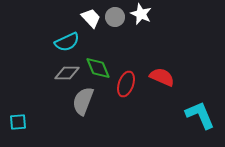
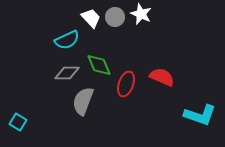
cyan semicircle: moved 2 px up
green diamond: moved 1 px right, 3 px up
cyan L-shape: rotated 132 degrees clockwise
cyan square: rotated 36 degrees clockwise
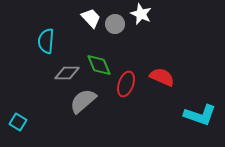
gray circle: moved 7 px down
cyan semicircle: moved 21 px left, 1 px down; rotated 120 degrees clockwise
gray semicircle: rotated 28 degrees clockwise
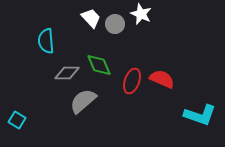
cyan semicircle: rotated 10 degrees counterclockwise
red semicircle: moved 2 px down
red ellipse: moved 6 px right, 3 px up
cyan square: moved 1 px left, 2 px up
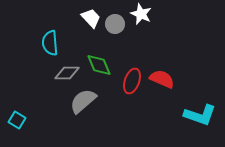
cyan semicircle: moved 4 px right, 2 px down
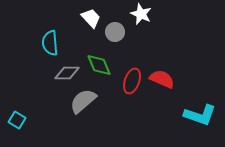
gray circle: moved 8 px down
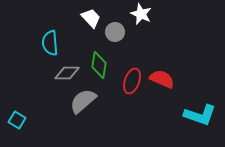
green diamond: rotated 32 degrees clockwise
